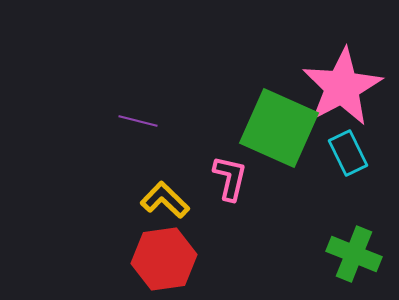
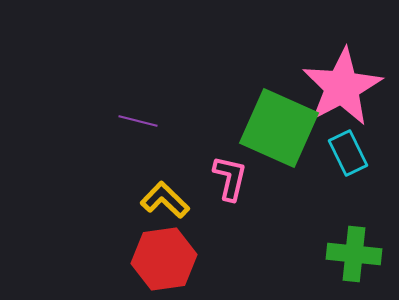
green cross: rotated 16 degrees counterclockwise
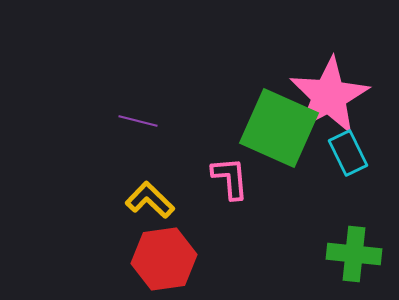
pink star: moved 13 px left, 9 px down
pink L-shape: rotated 18 degrees counterclockwise
yellow L-shape: moved 15 px left
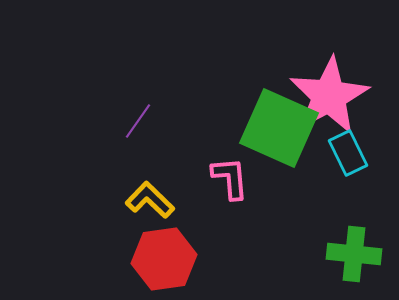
purple line: rotated 69 degrees counterclockwise
